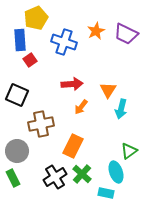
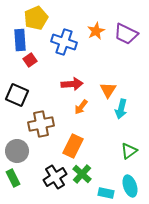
cyan ellipse: moved 14 px right, 14 px down
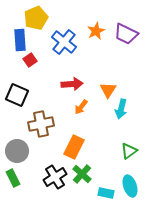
blue cross: rotated 20 degrees clockwise
orange rectangle: moved 1 px right, 1 px down
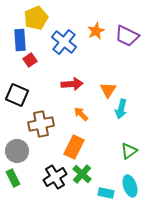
purple trapezoid: moved 1 px right, 2 px down
orange arrow: moved 7 px down; rotated 98 degrees clockwise
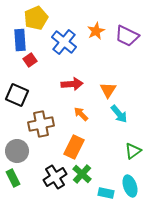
cyan arrow: moved 2 px left, 5 px down; rotated 54 degrees counterclockwise
green triangle: moved 4 px right
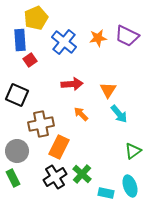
orange star: moved 2 px right, 7 px down; rotated 18 degrees clockwise
orange rectangle: moved 15 px left
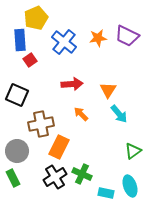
green cross: rotated 18 degrees counterclockwise
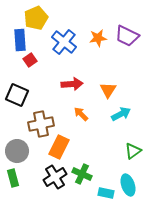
cyan arrow: moved 2 px right; rotated 78 degrees counterclockwise
green rectangle: rotated 12 degrees clockwise
cyan ellipse: moved 2 px left, 1 px up
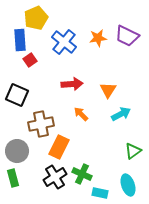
cyan rectangle: moved 6 px left
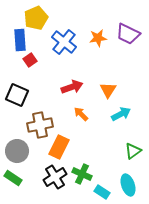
purple trapezoid: moved 1 px right, 2 px up
red arrow: moved 3 px down; rotated 15 degrees counterclockwise
brown cross: moved 1 px left, 1 px down
green rectangle: rotated 42 degrees counterclockwise
cyan rectangle: moved 2 px right, 1 px up; rotated 21 degrees clockwise
